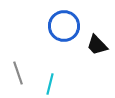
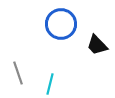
blue circle: moved 3 px left, 2 px up
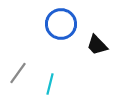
gray line: rotated 55 degrees clockwise
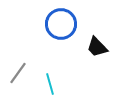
black trapezoid: moved 2 px down
cyan line: rotated 30 degrees counterclockwise
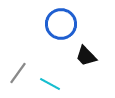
black trapezoid: moved 11 px left, 9 px down
cyan line: rotated 45 degrees counterclockwise
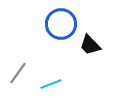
black trapezoid: moved 4 px right, 11 px up
cyan line: moved 1 px right; rotated 50 degrees counterclockwise
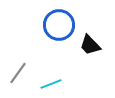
blue circle: moved 2 px left, 1 px down
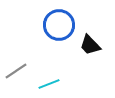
gray line: moved 2 px left, 2 px up; rotated 20 degrees clockwise
cyan line: moved 2 px left
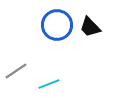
blue circle: moved 2 px left
black trapezoid: moved 18 px up
